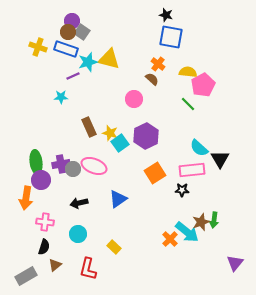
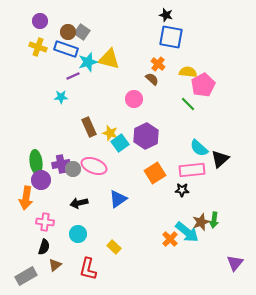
purple circle at (72, 21): moved 32 px left
black triangle at (220, 159): rotated 18 degrees clockwise
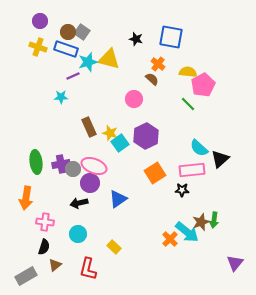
black star at (166, 15): moved 30 px left, 24 px down
purple circle at (41, 180): moved 49 px right, 3 px down
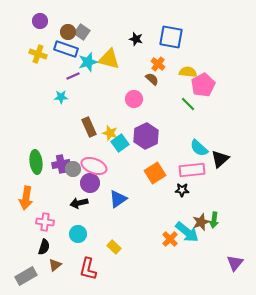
yellow cross at (38, 47): moved 7 px down
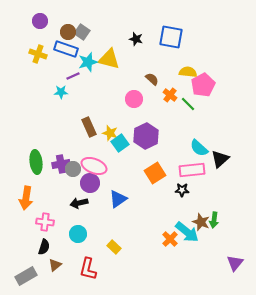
orange cross at (158, 64): moved 12 px right, 31 px down
cyan star at (61, 97): moved 5 px up
brown star at (201, 222): rotated 30 degrees counterclockwise
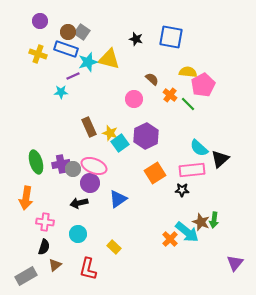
green ellipse at (36, 162): rotated 10 degrees counterclockwise
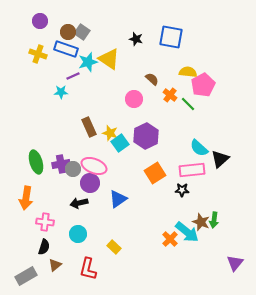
yellow triangle at (109, 59): rotated 20 degrees clockwise
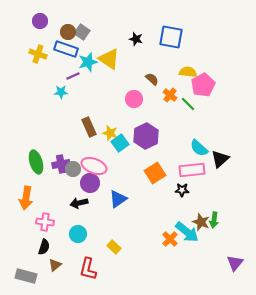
gray rectangle at (26, 276): rotated 45 degrees clockwise
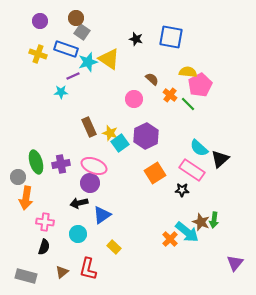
brown circle at (68, 32): moved 8 px right, 14 px up
pink pentagon at (203, 85): moved 3 px left
gray circle at (73, 169): moved 55 px left, 8 px down
pink rectangle at (192, 170): rotated 40 degrees clockwise
blue triangle at (118, 199): moved 16 px left, 16 px down
brown triangle at (55, 265): moved 7 px right, 7 px down
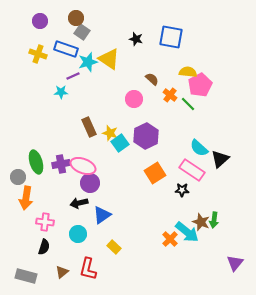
pink ellipse at (94, 166): moved 11 px left
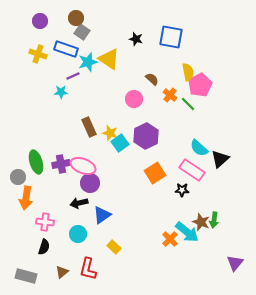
yellow semicircle at (188, 72): rotated 72 degrees clockwise
